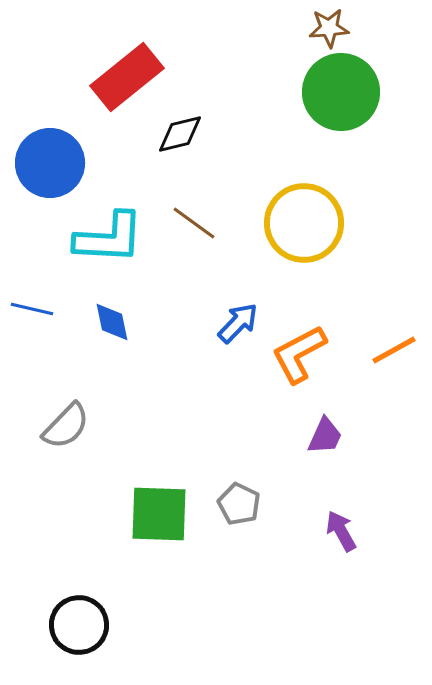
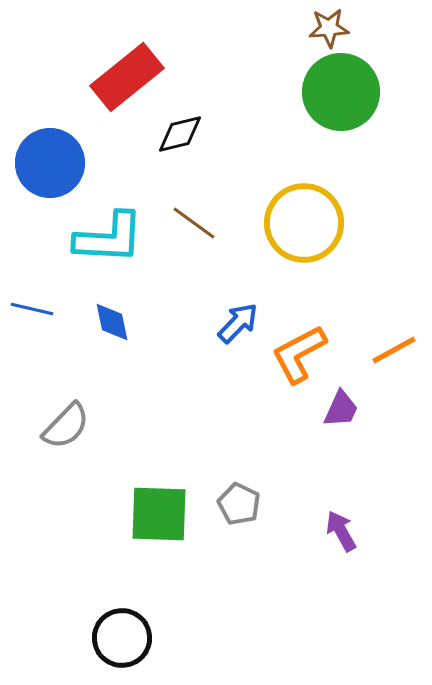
purple trapezoid: moved 16 px right, 27 px up
black circle: moved 43 px right, 13 px down
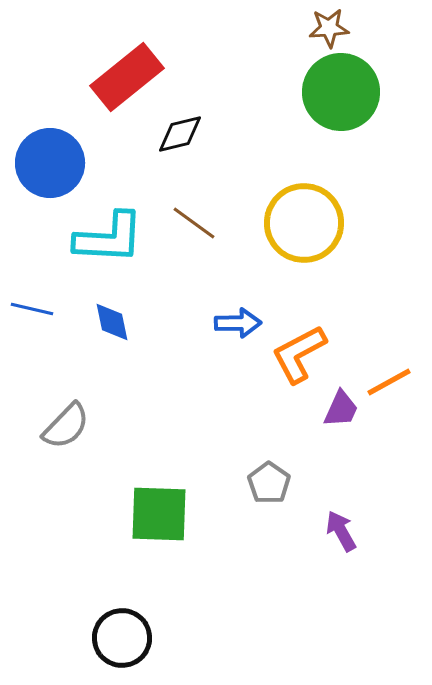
blue arrow: rotated 45 degrees clockwise
orange line: moved 5 px left, 32 px down
gray pentagon: moved 30 px right, 21 px up; rotated 9 degrees clockwise
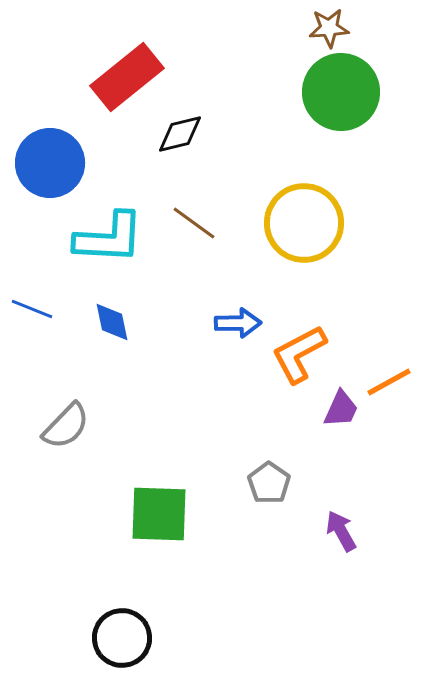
blue line: rotated 9 degrees clockwise
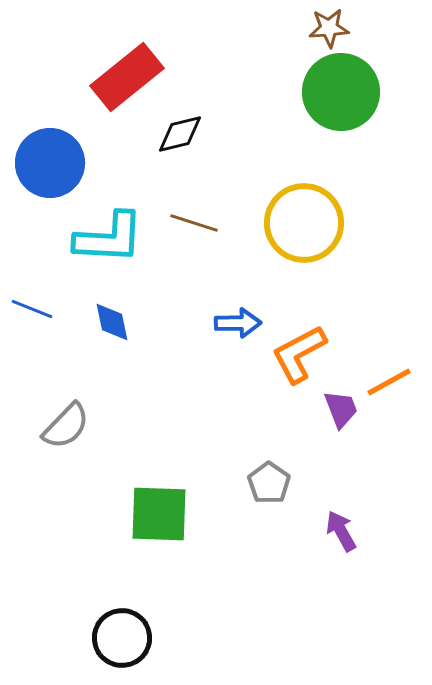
brown line: rotated 18 degrees counterclockwise
purple trapezoid: rotated 45 degrees counterclockwise
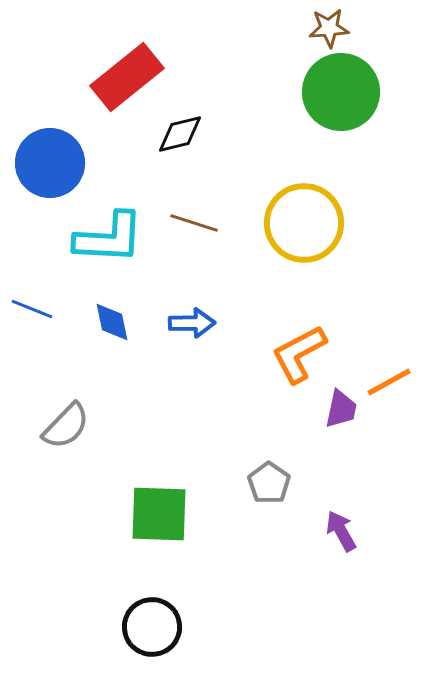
blue arrow: moved 46 px left
purple trapezoid: rotated 33 degrees clockwise
black circle: moved 30 px right, 11 px up
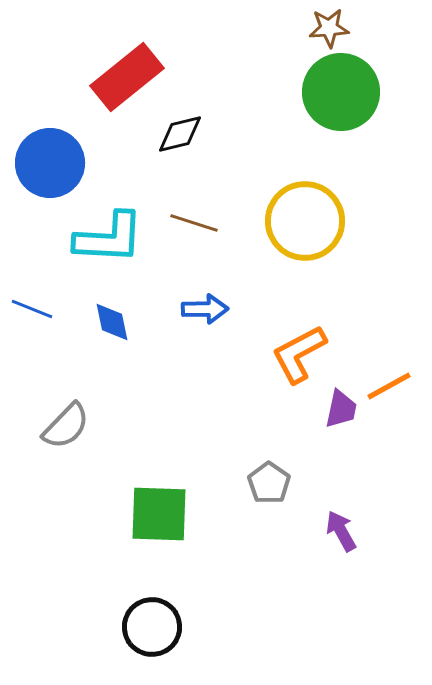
yellow circle: moved 1 px right, 2 px up
blue arrow: moved 13 px right, 14 px up
orange line: moved 4 px down
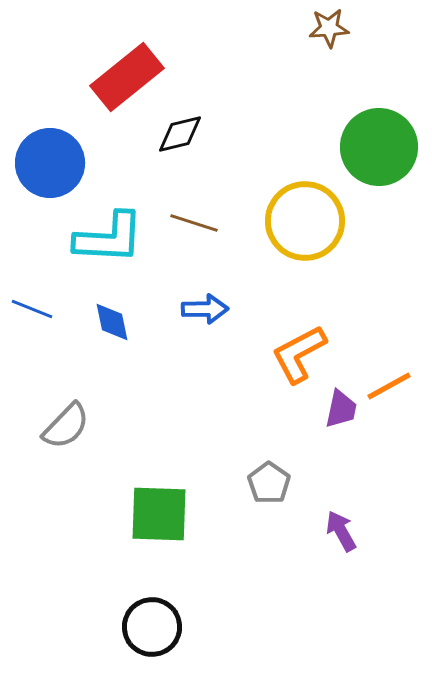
green circle: moved 38 px right, 55 px down
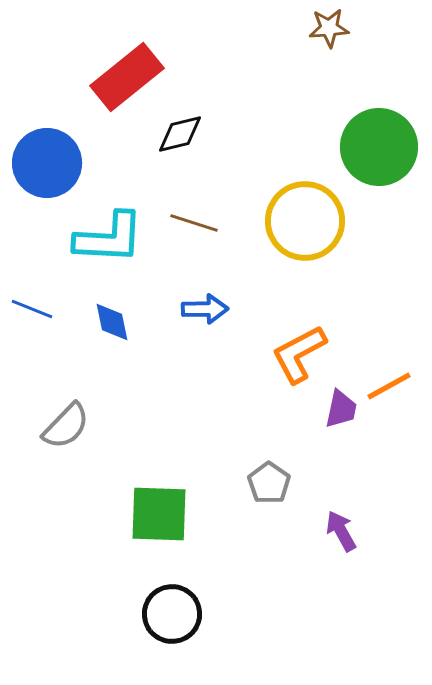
blue circle: moved 3 px left
black circle: moved 20 px right, 13 px up
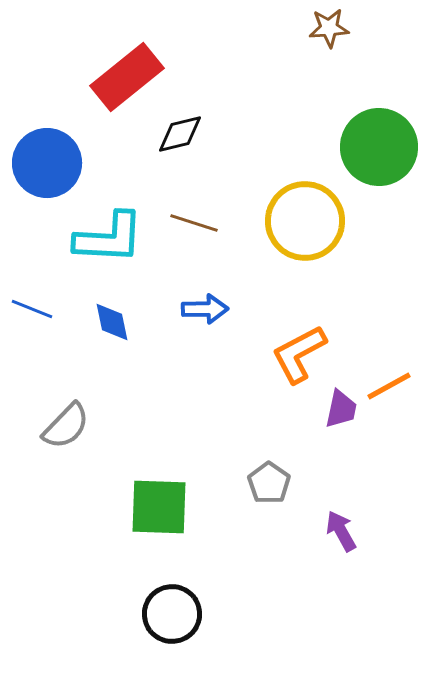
green square: moved 7 px up
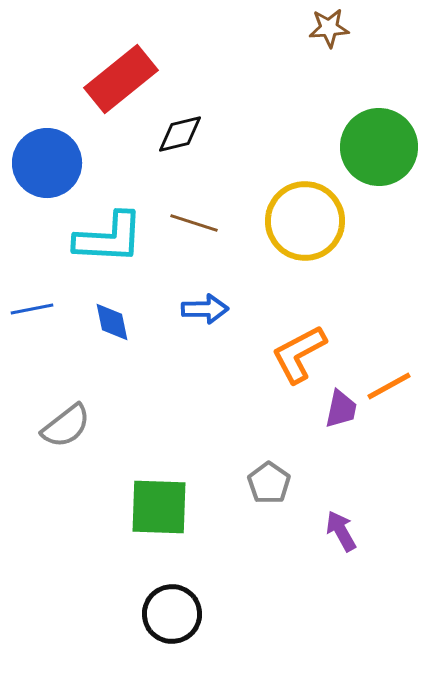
red rectangle: moved 6 px left, 2 px down
blue line: rotated 33 degrees counterclockwise
gray semicircle: rotated 8 degrees clockwise
